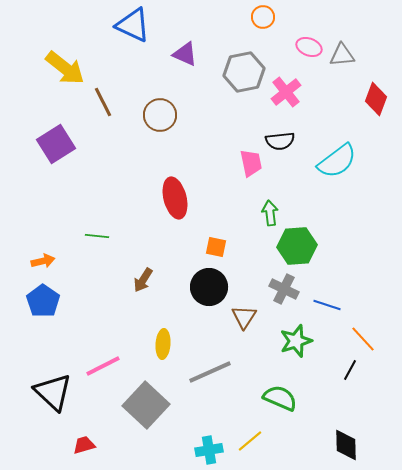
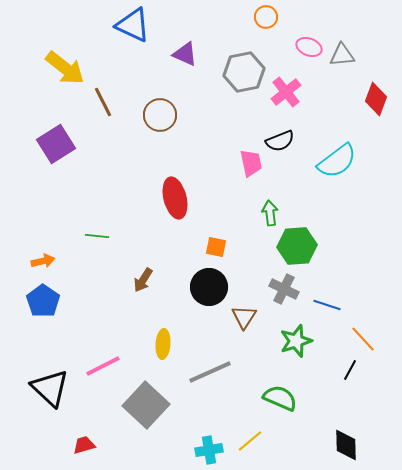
orange circle: moved 3 px right
black semicircle: rotated 16 degrees counterclockwise
black triangle: moved 3 px left, 4 px up
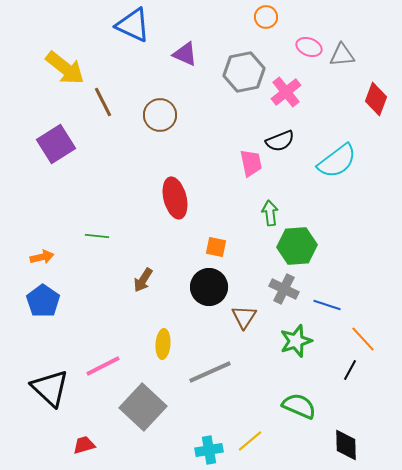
orange arrow: moved 1 px left, 4 px up
green semicircle: moved 19 px right, 8 px down
gray square: moved 3 px left, 2 px down
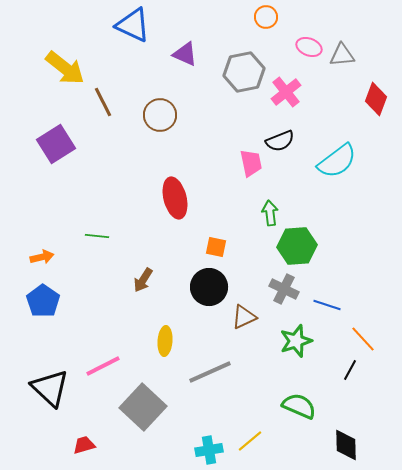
brown triangle: rotated 32 degrees clockwise
yellow ellipse: moved 2 px right, 3 px up
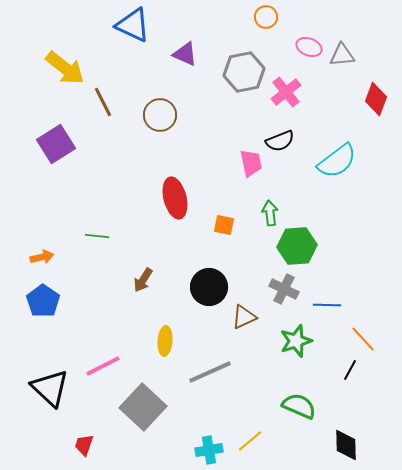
orange square: moved 8 px right, 22 px up
blue line: rotated 16 degrees counterclockwise
red trapezoid: rotated 55 degrees counterclockwise
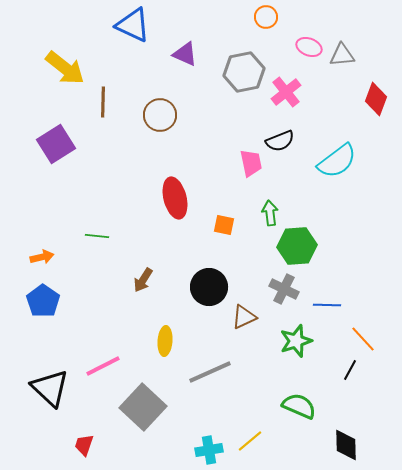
brown line: rotated 28 degrees clockwise
